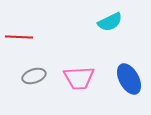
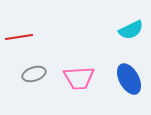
cyan semicircle: moved 21 px right, 8 px down
red line: rotated 12 degrees counterclockwise
gray ellipse: moved 2 px up
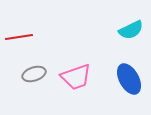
pink trapezoid: moved 3 px left, 1 px up; rotated 16 degrees counterclockwise
